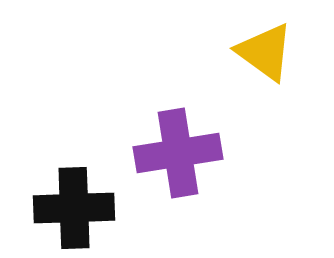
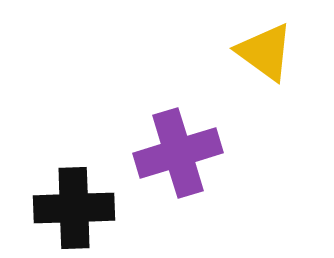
purple cross: rotated 8 degrees counterclockwise
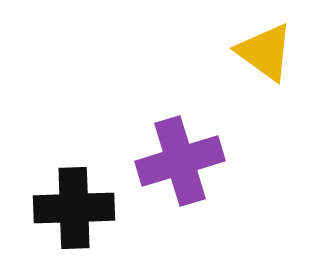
purple cross: moved 2 px right, 8 px down
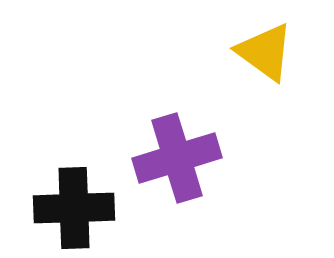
purple cross: moved 3 px left, 3 px up
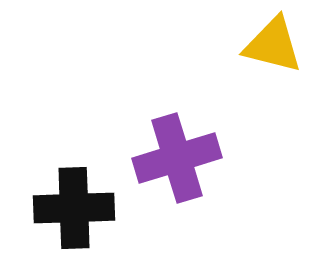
yellow triangle: moved 8 px right, 7 px up; rotated 22 degrees counterclockwise
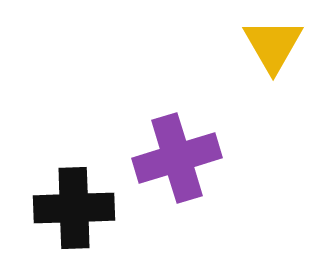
yellow triangle: rotated 46 degrees clockwise
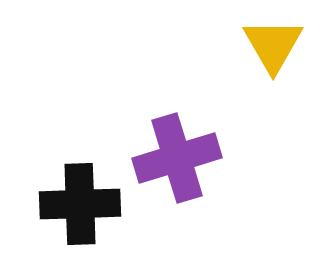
black cross: moved 6 px right, 4 px up
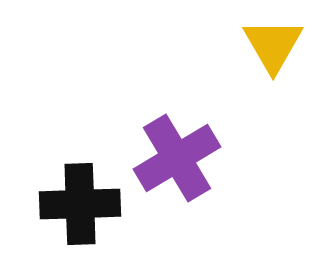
purple cross: rotated 14 degrees counterclockwise
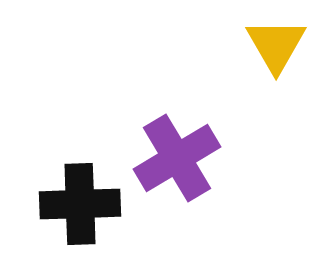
yellow triangle: moved 3 px right
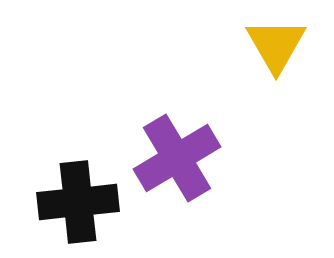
black cross: moved 2 px left, 2 px up; rotated 4 degrees counterclockwise
